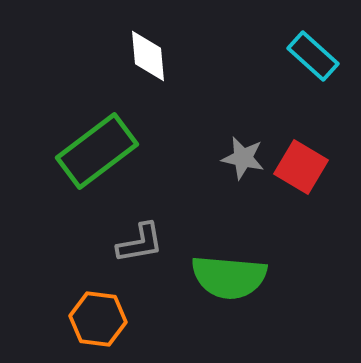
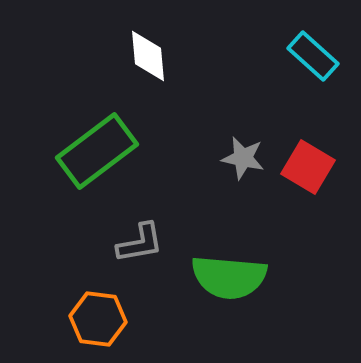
red square: moved 7 px right
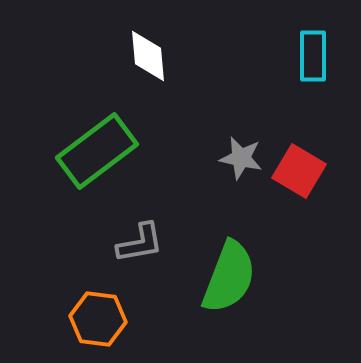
cyan rectangle: rotated 48 degrees clockwise
gray star: moved 2 px left
red square: moved 9 px left, 4 px down
green semicircle: rotated 74 degrees counterclockwise
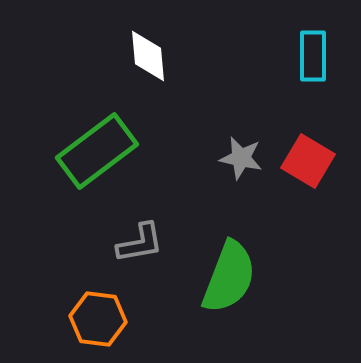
red square: moved 9 px right, 10 px up
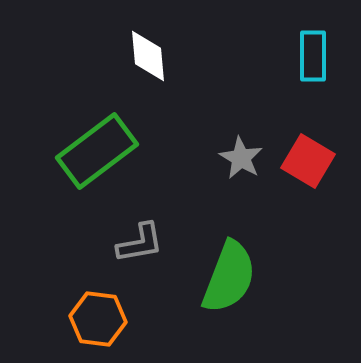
gray star: rotated 18 degrees clockwise
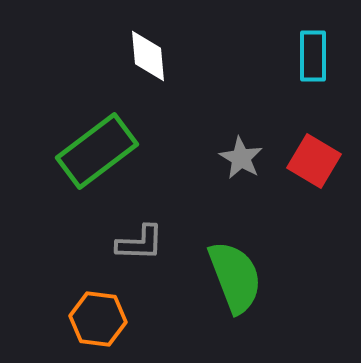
red square: moved 6 px right
gray L-shape: rotated 12 degrees clockwise
green semicircle: moved 6 px right; rotated 42 degrees counterclockwise
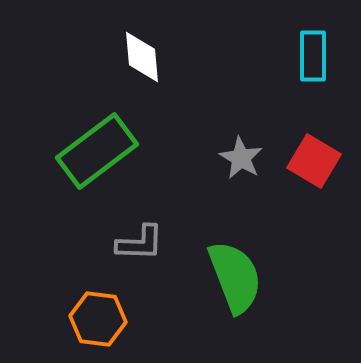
white diamond: moved 6 px left, 1 px down
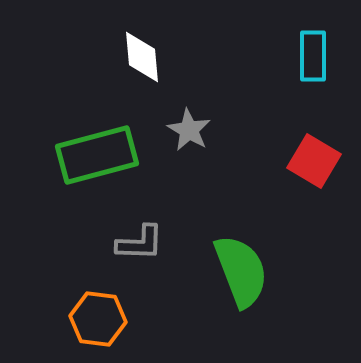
green rectangle: moved 4 px down; rotated 22 degrees clockwise
gray star: moved 52 px left, 28 px up
green semicircle: moved 6 px right, 6 px up
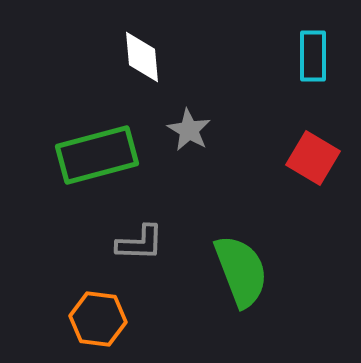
red square: moved 1 px left, 3 px up
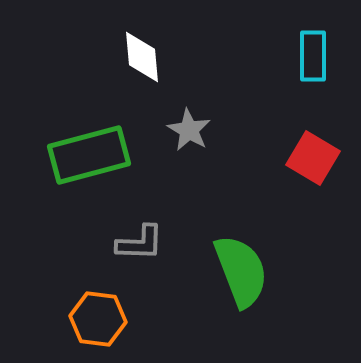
green rectangle: moved 8 px left
